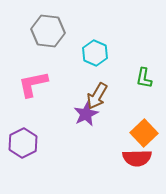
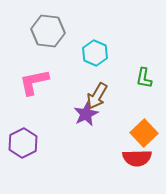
pink L-shape: moved 1 px right, 2 px up
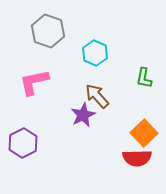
gray hexagon: rotated 12 degrees clockwise
brown arrow: rotated 108 degrees clockwise
purple star: moved 3 px left, 1 px down
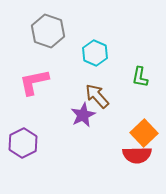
green L-shape: moved 4 px left, 1 px up
red semicircle: moved 3 px up
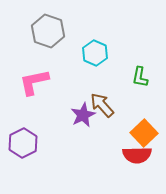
brown arrow: moved 5 px right, 9 px down
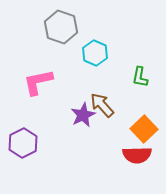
gray hexagon: moved 13 px right, 4 px up
pink L-shape: moved 4 px right
orange square: moved 4 px up
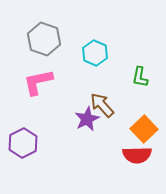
gray hexagon: moved 17 px left, 12 px down
purple star: moved 4 px right, 4 px down
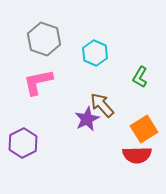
green L-shape: rotated 20 degrees clockwise
orange square: rotated 12 degrees clockwise
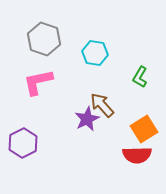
cyan hexagon: rotated 15 degrees counterclockwise
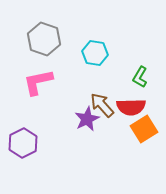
red semicircle: moved 6 px left, 48 px up
